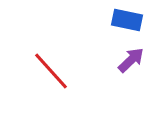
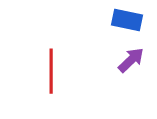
red line: rotated 42 degrees clockwise
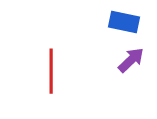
blue rectangle: moved 3 px left, 2 px down
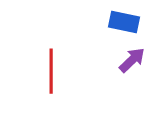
purple arrow: moved 1 px right
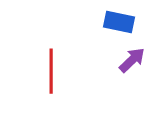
blue rectangle: moved 5 px left
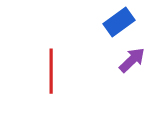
blue rectangle: rotated 48 degrees counterclockwise
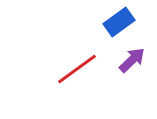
red line: moved 26 px right, 2 px up; rotated 54 degrees clockwise
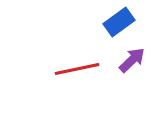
red line: rotated 24 degrees clockwise
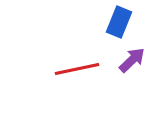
blue rectangle: rotated 32 degrees counterclockwise
